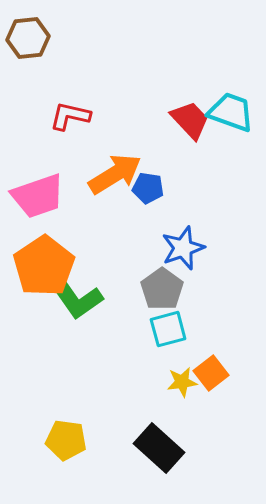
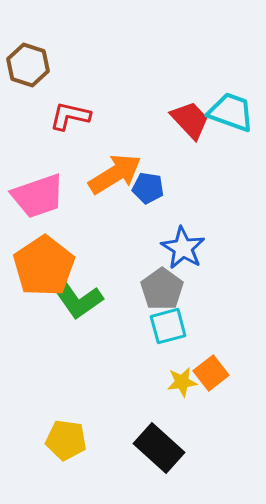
brown hexagon: moved 27 px down; rotated 24 degrees clockwise
blue star: rotated 21 degrees counterclockwise
cyan square: moved 3 px up
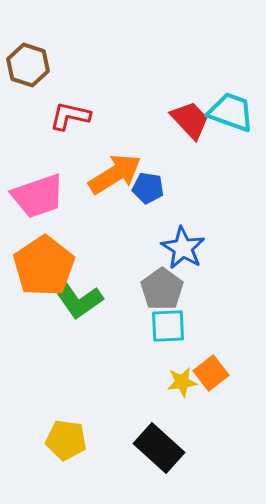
cyan square: rotated 12 degrees clockwise
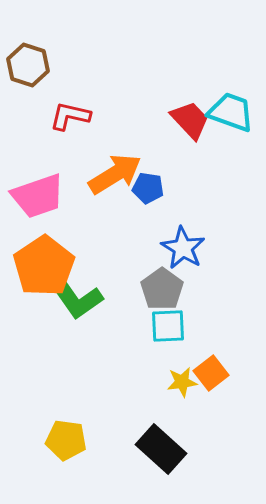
black rectangle: moved 2 px right, 1 px down
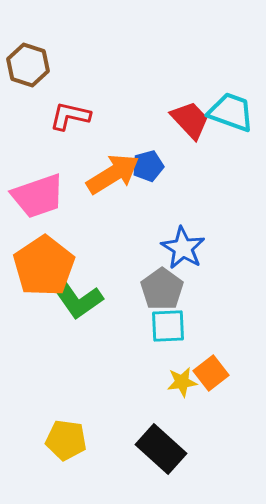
orange arrow: moved 2 px left
blue pentagon: moved 22 px up; rotated 24 degrees counterclockwise
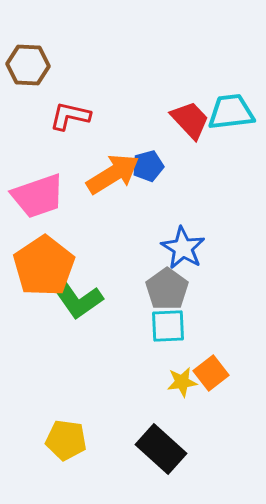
brown hexagon: rotated 15 degrees counterclockwise
cyan trapezoid: rotated 27 degrees counterclockwise
gray pentagon: moved 5 px right
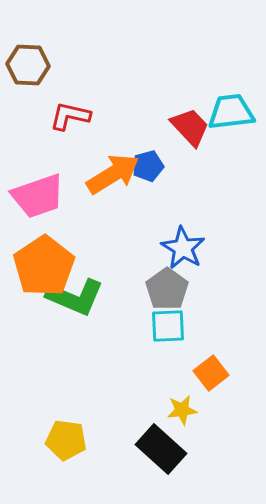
red trapezoid: moved 7 px down
green L-shape: rotated 32 degrees counterclockwise
yellow star: moved 28 px down
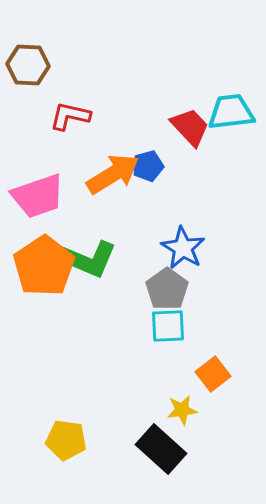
green L-shape: moved 13 px right, 38 px up
orange square: moved 2 px right, 1 px down
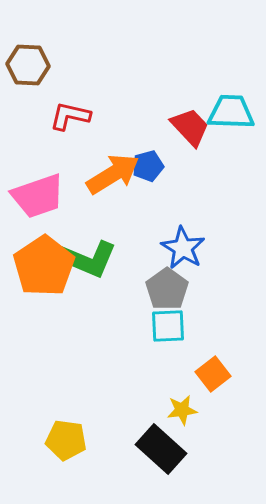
cyan trapezoid: rotated 9 degrees clockwise
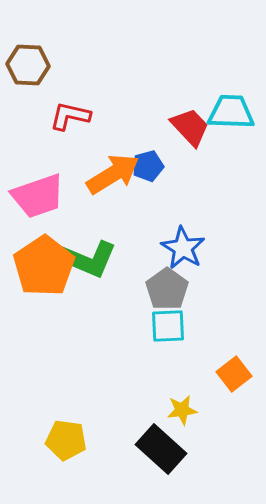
orange square: moved 21 px right
